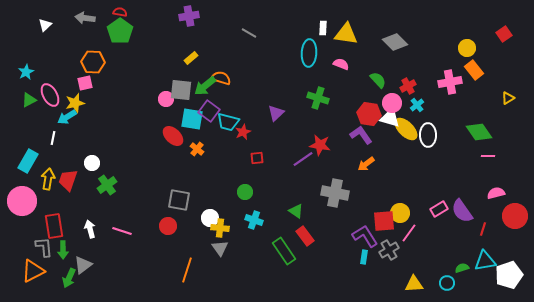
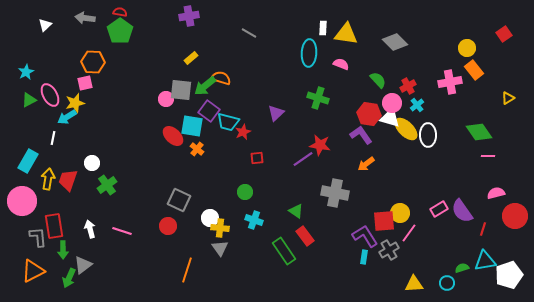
cyan square at (192, 119): moved 7 px down
gray square at (179, 200): rotated 15 degrees clockwise
gray L-shape at (44, 247): moved 6 px left, 10 px up
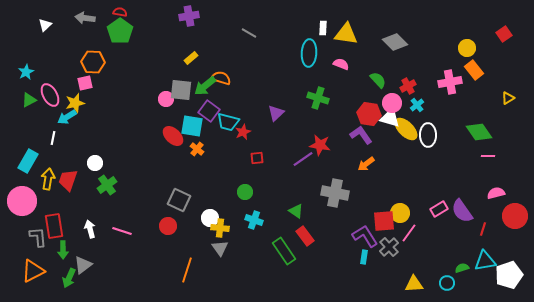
white circle at (92, 163): moved 3 px right
gray cross at (389, 250): moved 3 px up; rotated 12 degrees counterclockwise
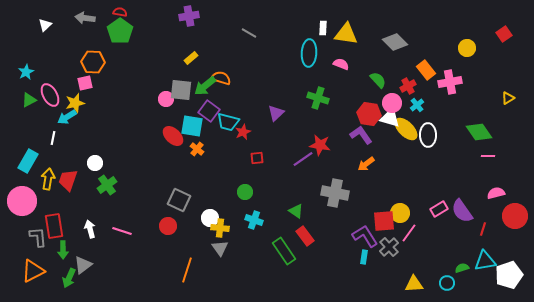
orange rectangle at (474, 70): moved 48 px left
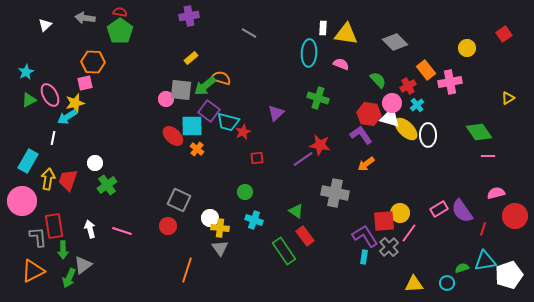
cyan square at (192, 126): rotated 10 degrees counterclockwise
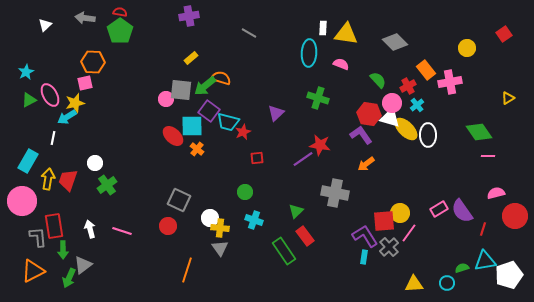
green triangle at (296, 211): rotated 42 degrees clockwise
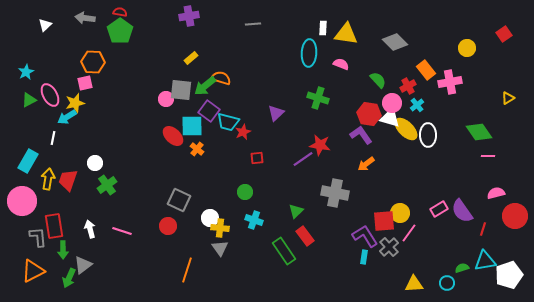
gray line at (249, 33): moved 4 px right, 9 px up; rotated 35 degrees counterclockwise
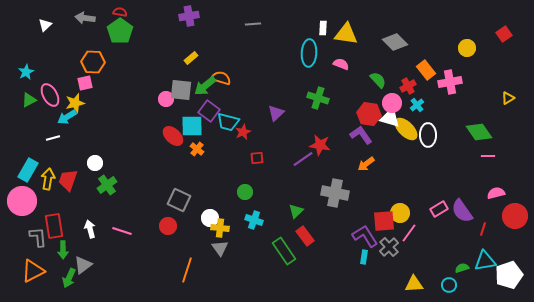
white line at (53, 138): rotated 64 degrees clockwise
cyan rectangle at (28, 161): moved 9 px down
cyan circle at (447, 283): moved 2 px right, 2 px down
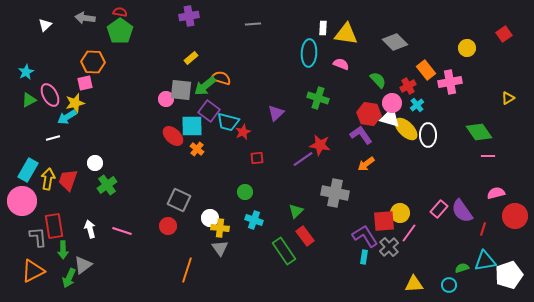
pink rectangle at (439, 209): rotated 18 degrees counterclockwise
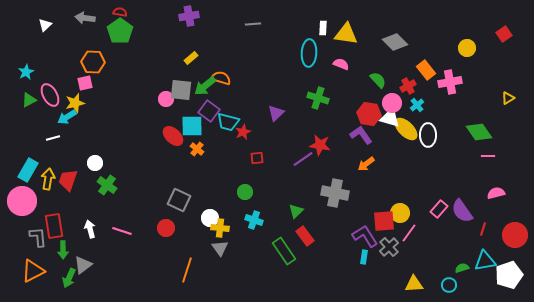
green cross at (107, 185): rotated 18 degrees counterclockwise
red circle at (515, 216): moved 19 px down
red circle at (168, 226): moved 2 px left, 2 px down
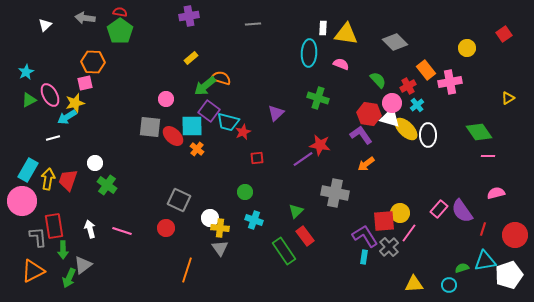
gray square at (181, 90): moved 31 px left, 37 px down
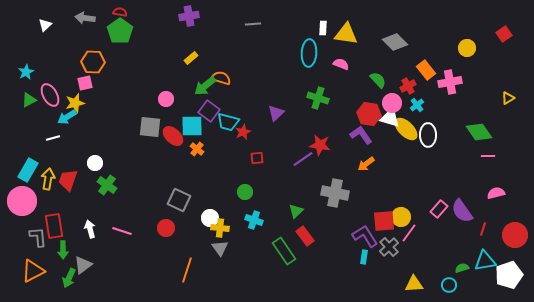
yellow circle at (400, 213): moved 1 px right, 4 px down
